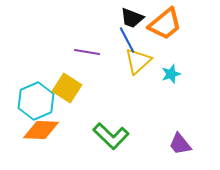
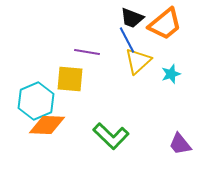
yellow square: moved 3 px right, 9 px up; rotated 28 degrees counterclockwise
orange diamond: moved 6 px right, 5 px up
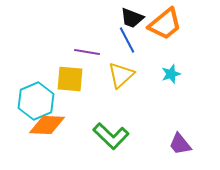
yellow triangle: moved 17 px left, 14 px down
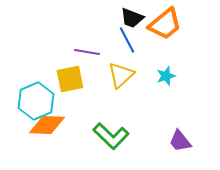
cyan star: moved 5 px left, 2 px down
yellow square: rotated 16 degrees counterclockwise
purple trapezoid: moved 3 px up
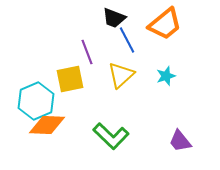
black trapezoid: moved 18 px left
purple line: rotated 60 degrees clockwise
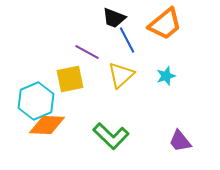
purple line: rotated 40 degrees counterclockwise
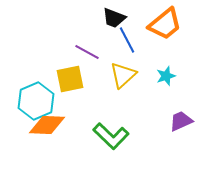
yellow triangle: moved 2 px right
purple trapezoid: moved 1 px right, 20 px up; rotated 105 degrees clockwise
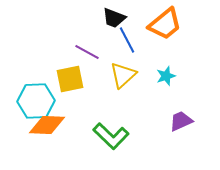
cyan hexagon: rotated 21 degrees clockwise
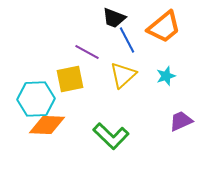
orange trapezoid: moved 1 px left, 3 px down
cyan hexagon: moved 2 px up
